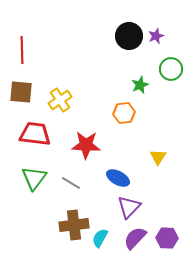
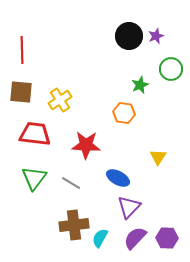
orange hexagon: rotated 15 degrees clockwise
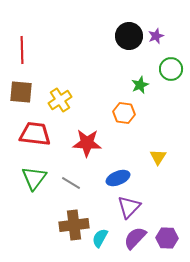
red star: moved 1 px right, 2 px up
blue ellipse: rotated 50 degrees counterclockwise
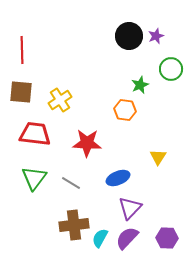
orange hexagon: moved 1 px right, 3 px up
purple triangle: moved 1 px right, 1 px down
purple semicircle: moved 8 px left
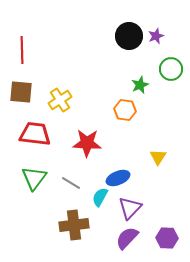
cyan semicircle: moved 41 px up
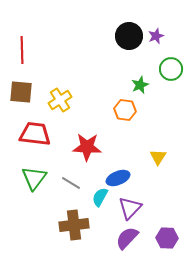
red star: moved 4 px down
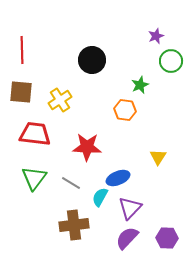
black circle: moved 37 px left, 24 px down
green circle: moved 8 px up
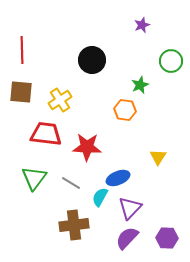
purple star: moved 14 px left, 11 px up
red trapezoid: moved 11 px right
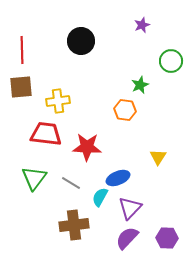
black circle: moved 11 px left, 19 px up
brown square: moved 5 px up; rotated 10 degrees counterclockwise
yellow cross: moved 2 px left, 1 px down; rotated 25 degrees clockwise
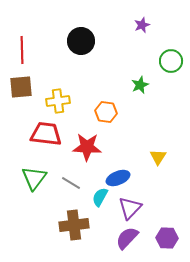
orange hexagon: moved 19 px left, 2 px down
